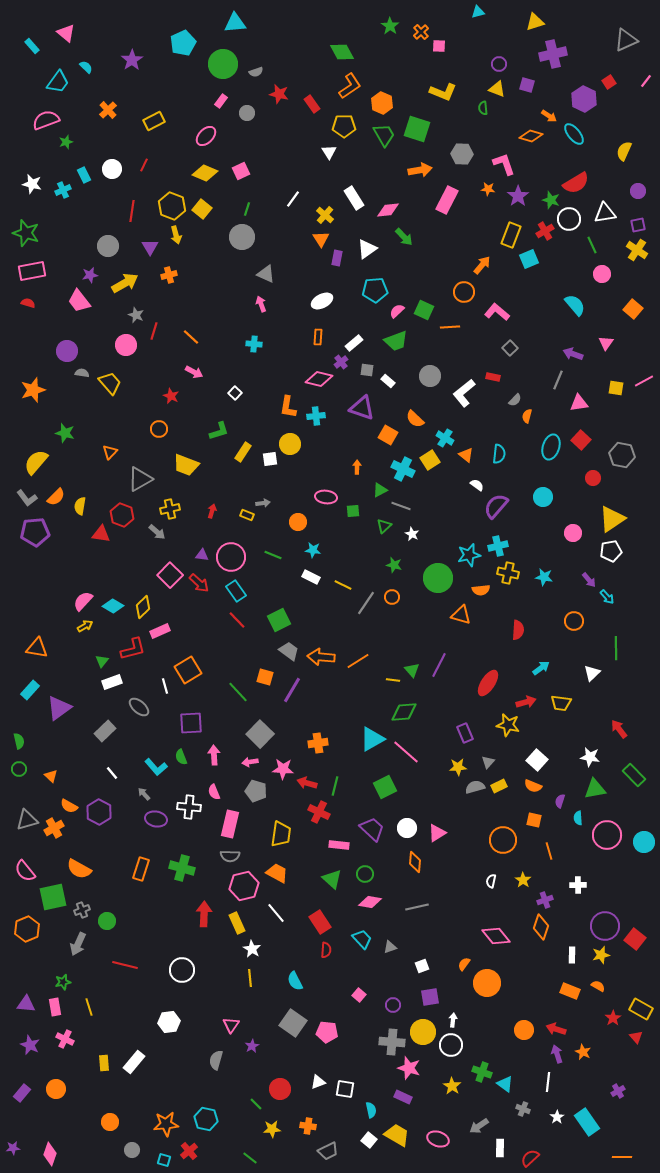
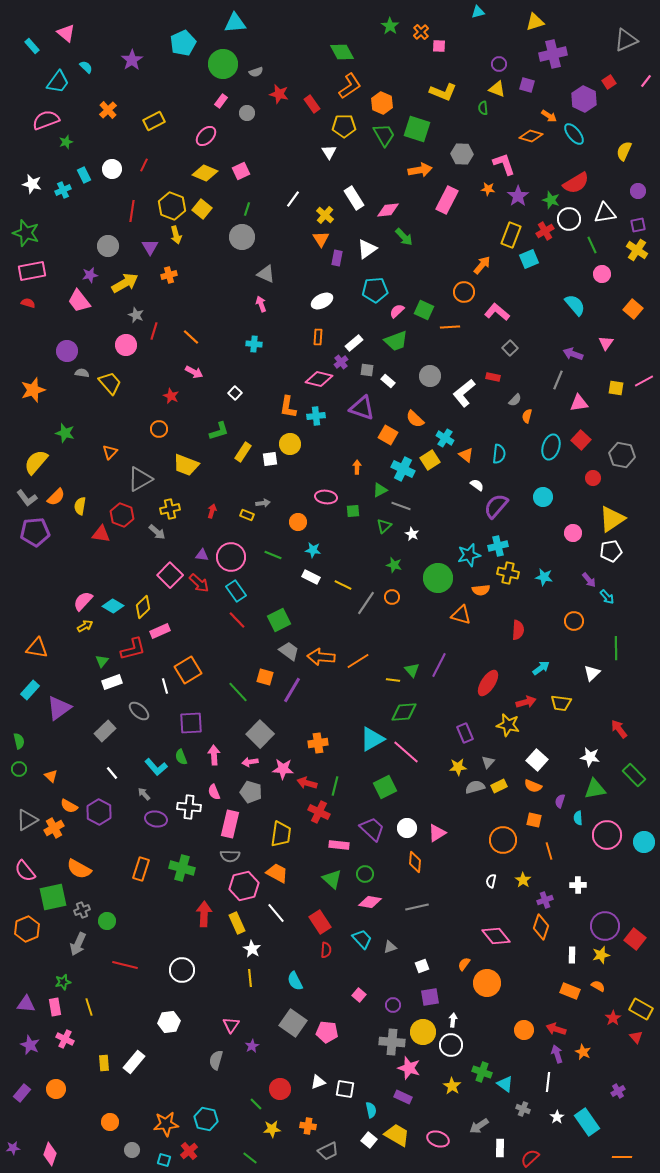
gray ellipse at (139, 707): moved 4 px down
gray pentagon at (256, 791): moved 5 px left, 1 px down
gray triangle at (27, 820): rotated 15 degrees counterclockwise
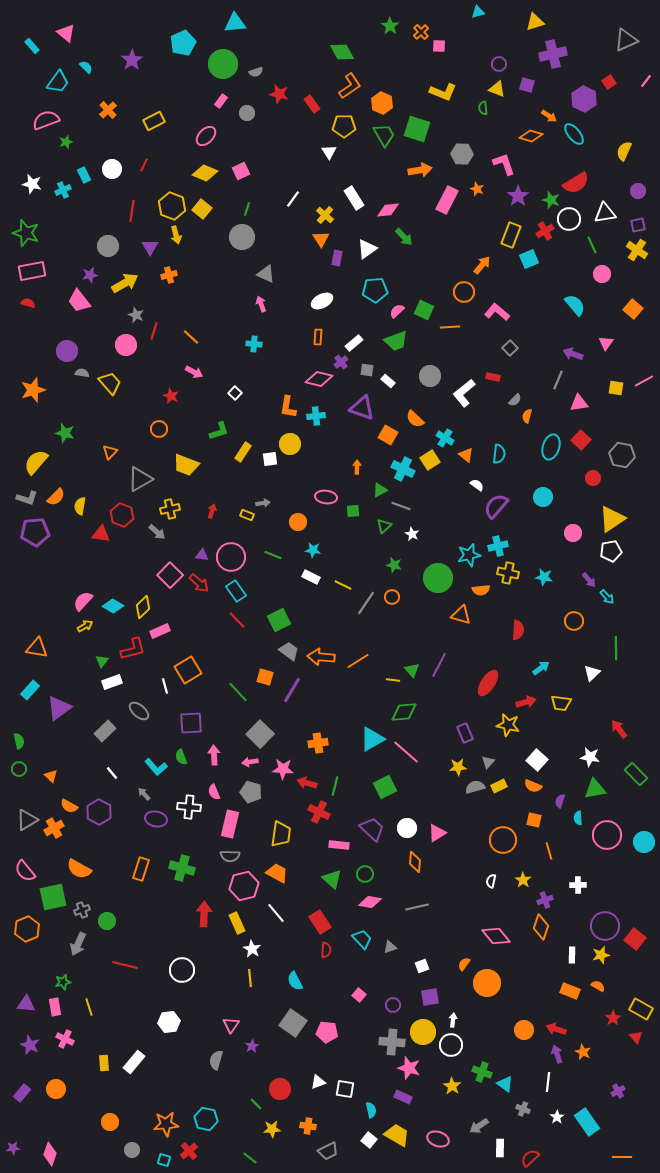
orange star at (488, 189): moved 11 px left; rotated 16 degrees clockwise
gray L-shape at (27, 498): rotated 35 degrees counterclockwise
green rectangle at (634, 775): moved 2 px right, 1 px up
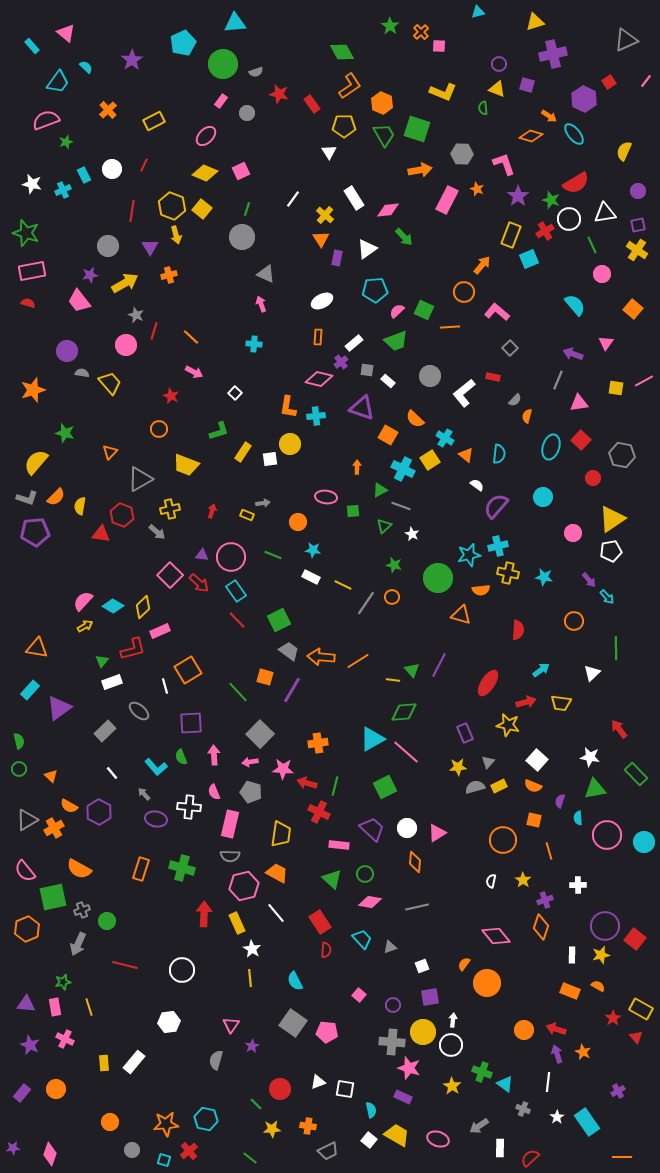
cyan arrow at (541, 668): moved 2 px down
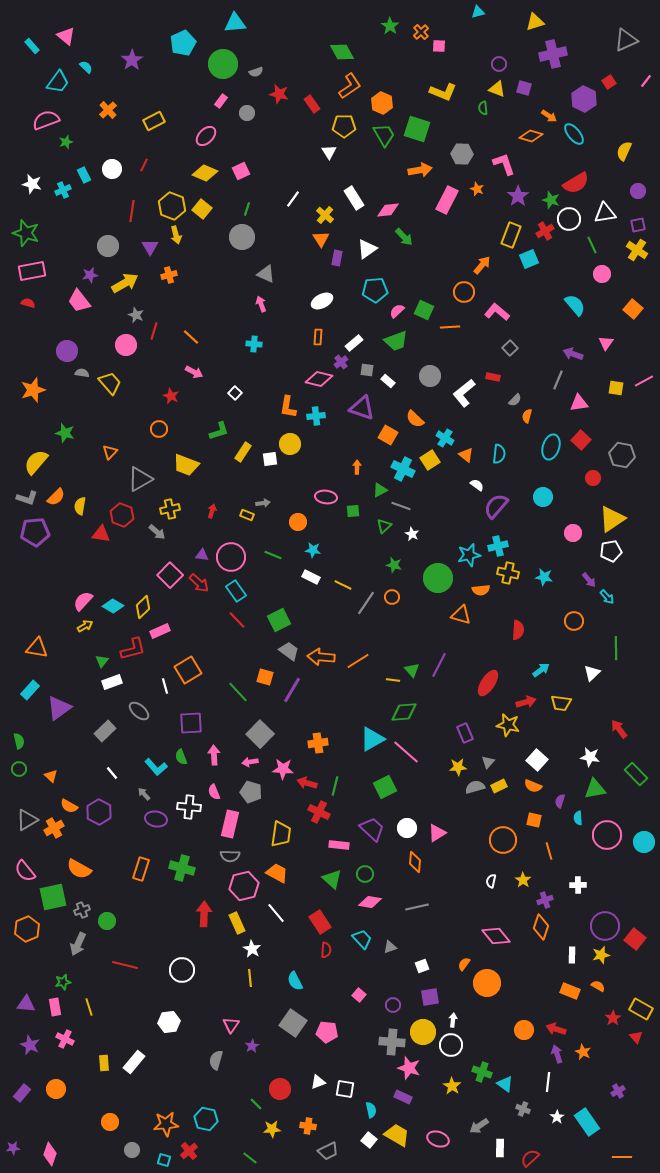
pink triangle at (66, 33): moved 3 px down
purple square at (527, 85): moved 3 px left, 3 px down
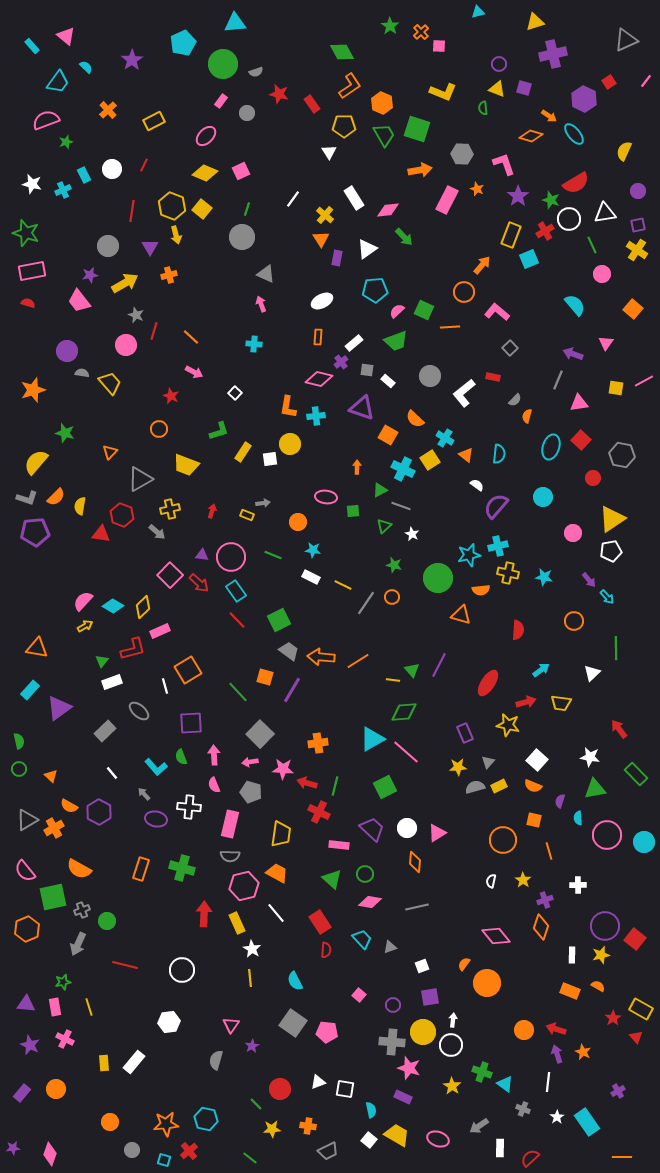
pink semicircle at (214, 792): moved 7 px up
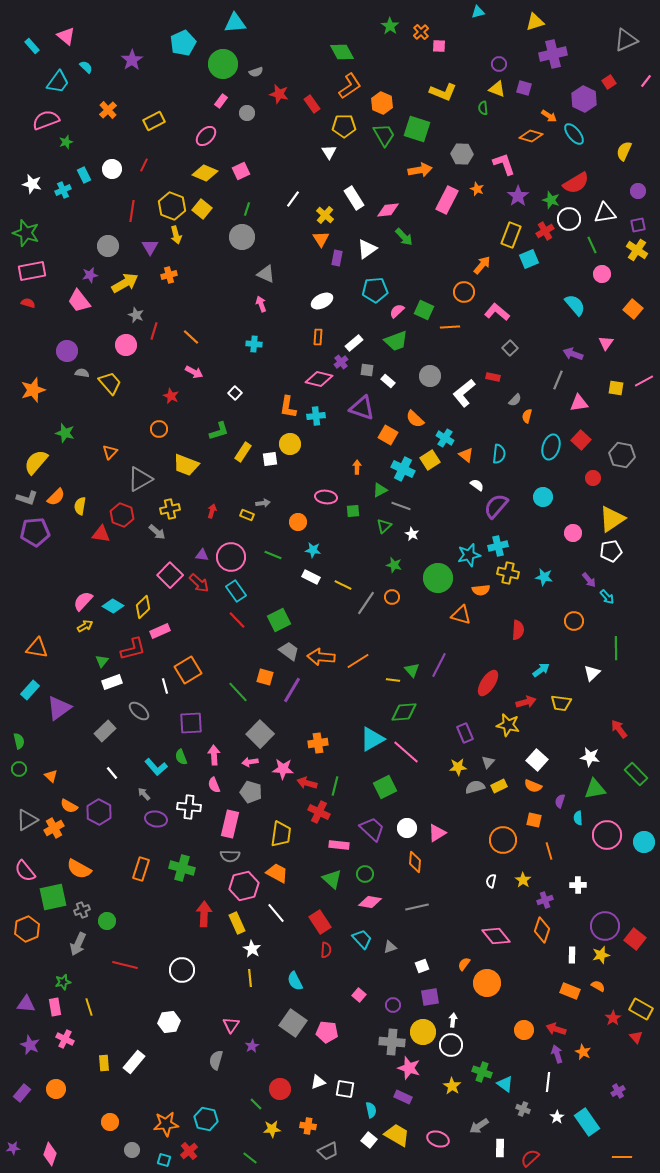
orange diamond at (541, 927): moved 1 px right, 3 px down
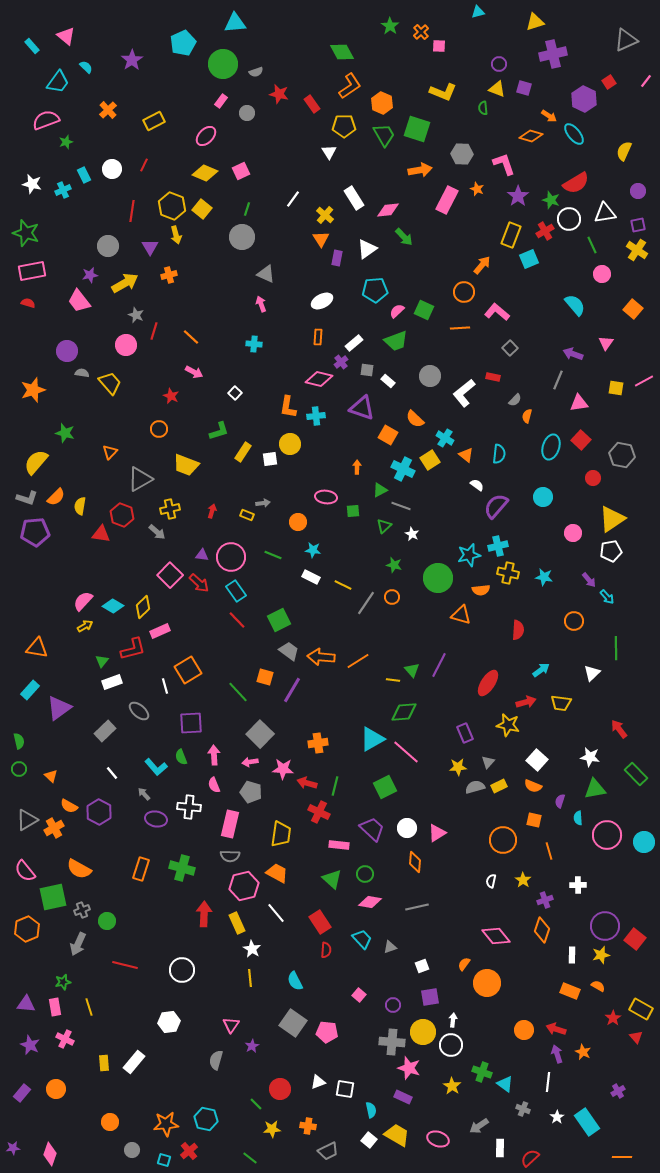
orange line at (450, 327): moved 10 px right, 1 px down
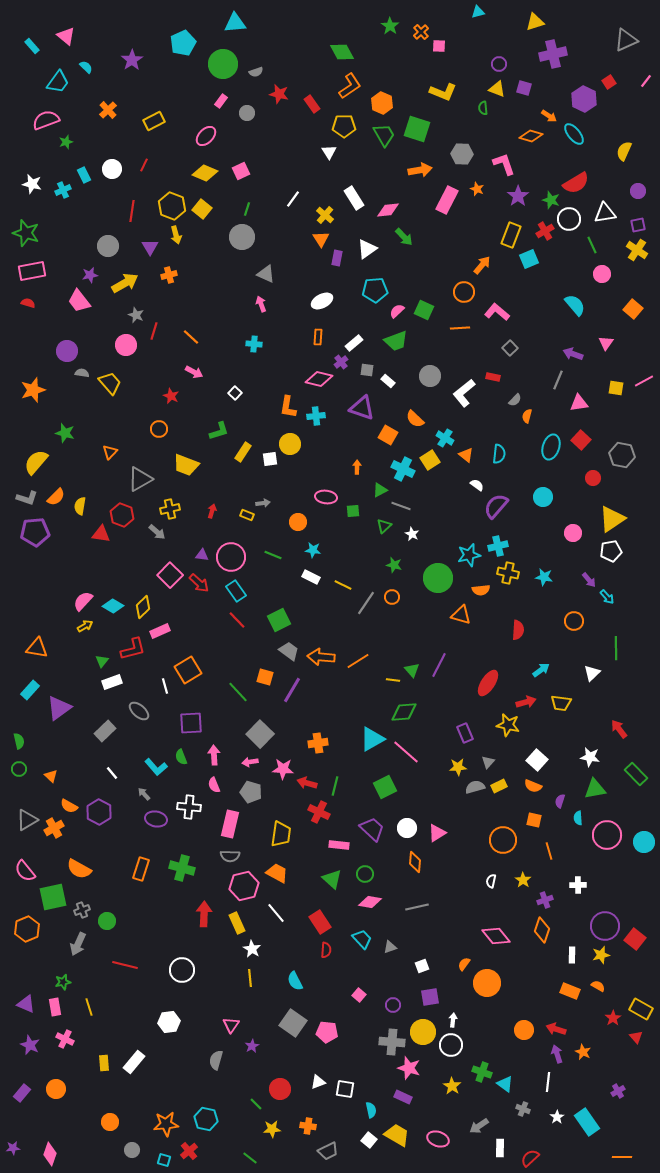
purple triangle at (26, 1004): rotated 18 degrees clockwise
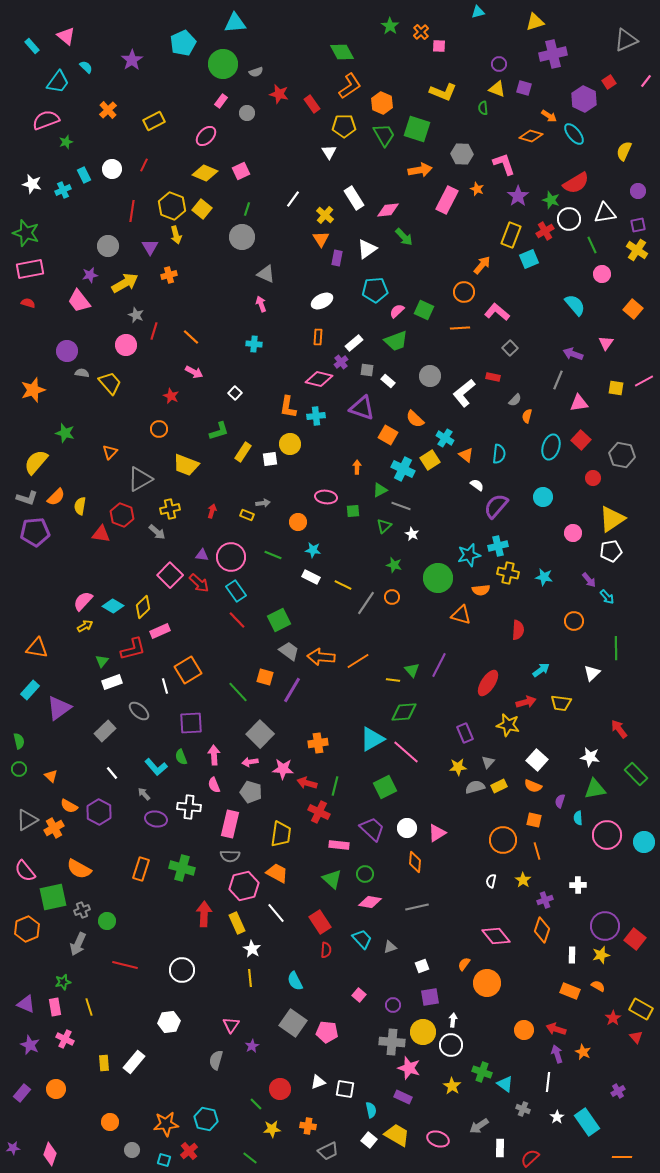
pink rectangle at (32, 271): moved 2 px left, 2 px up
orange line at (549, 851): moved 12 px left
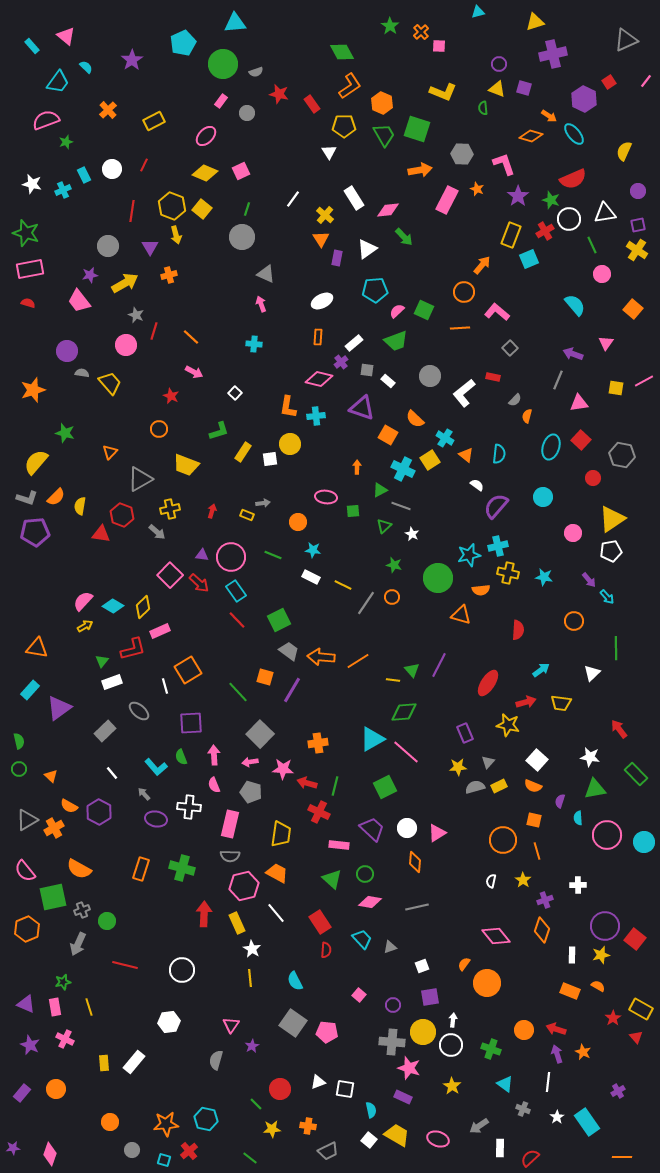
red semicircle at (576, 183): moved 3 px left, 4 px up; rotated 8 degrees clockwise
green cross at (482, 1072): moved 9 px right, 23 px up
